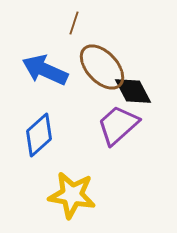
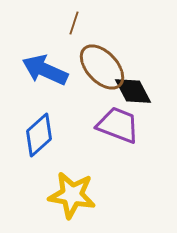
purple trapezoid: rotated 63 degrees clockwise
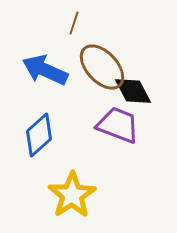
yellow star: rotated 30 degrees clockwise
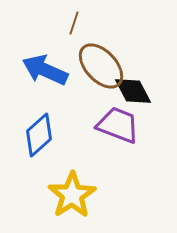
brown ellipse: moved 1 px left, 1 px up
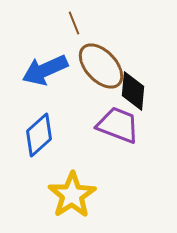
brown line: rotated 40 degrees counterclockwise
blue arrow: rotated 48 degrees counterclockwise
black diamond: rotated 33 degrees clockwise
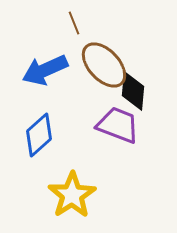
brown ellipse: moved 3 px right, 1 px up
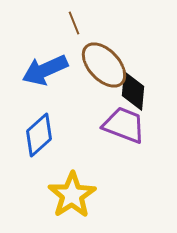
purple trapezoid: moved 6 px right
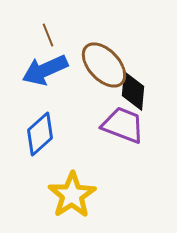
brown line: moved 26 px left, 12 px down
purple trapezoid: moved 1 px left
blue diamond: moved 1 px right, 1 px up
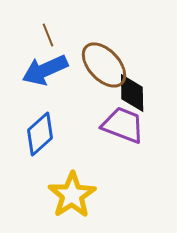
black diamond: moved 1 px left, 2 px down; rotated 6 degrees counterclockwise
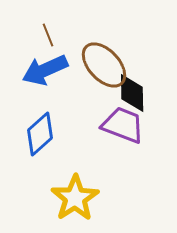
yellow star: moved 3 px right, 3 px down
